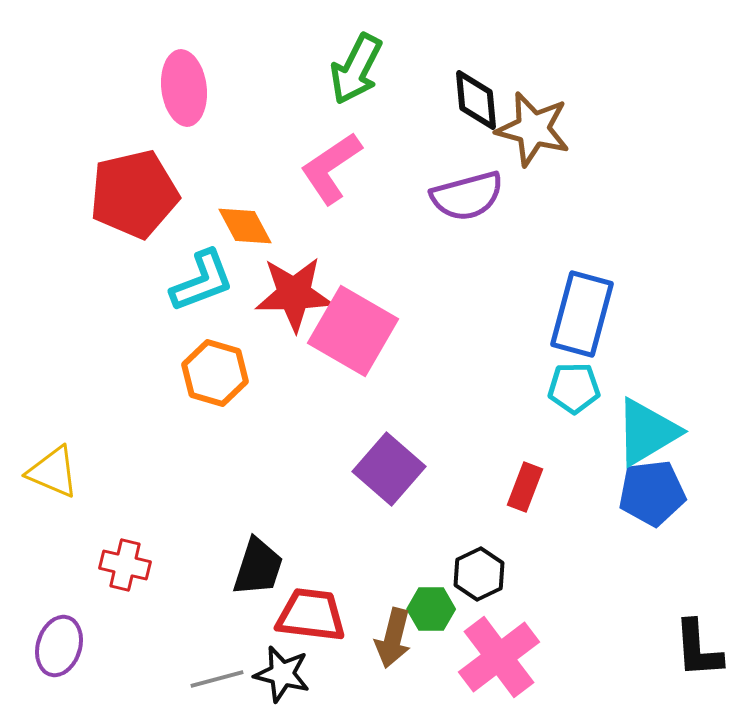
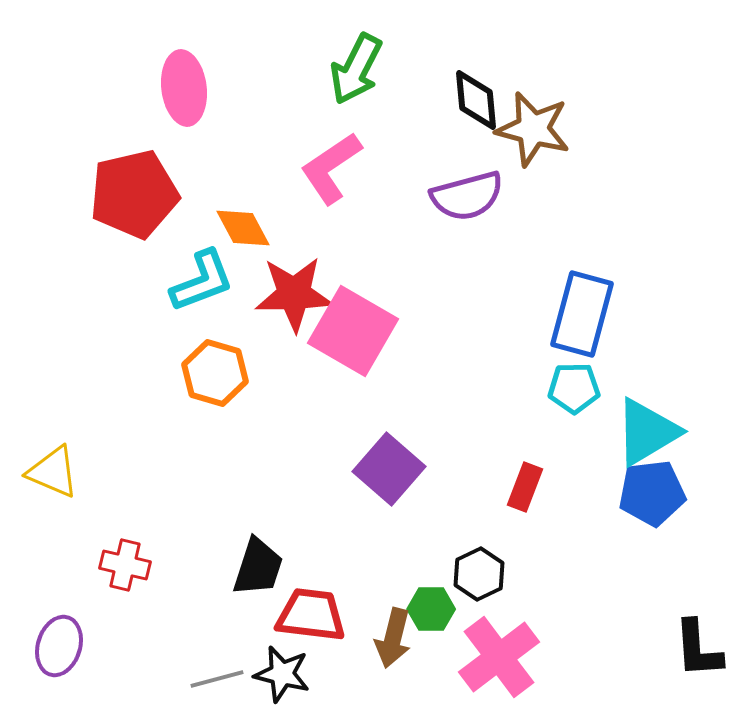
orange diamond: moved 2 px left, 2 px down
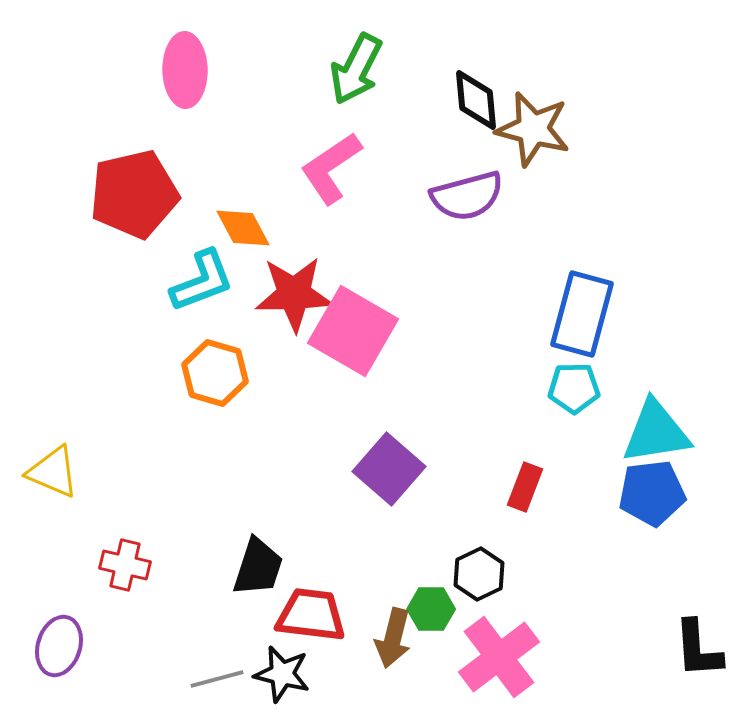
pink ellipse: moved 1 px right, 18 px up; rotated 6 degrees clockwise
cyan triangle: moved 9 px right; rotated 22 degrees clockwise
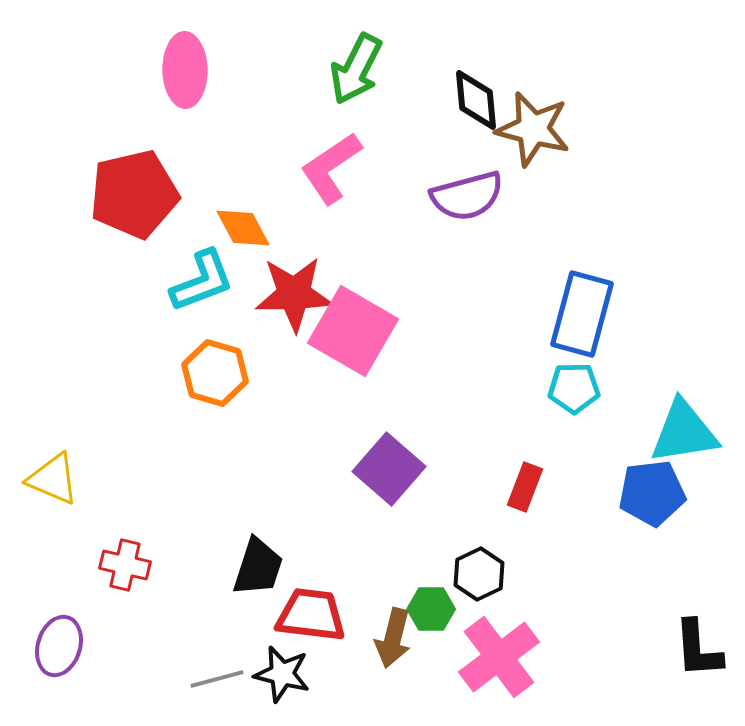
cyan triangle: moved 28 px right
yellow triangle: moved 7 px down
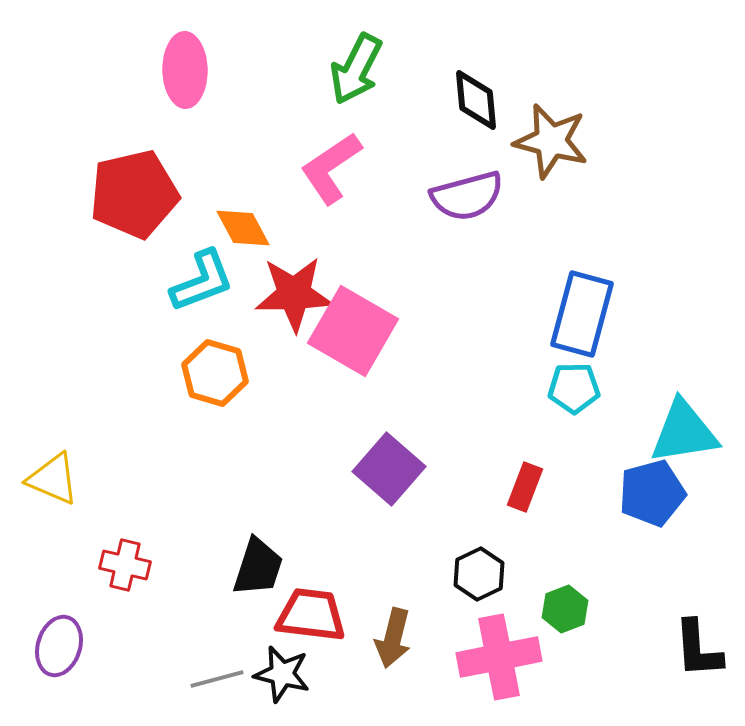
brown star: moved 18 px right, 12 px down
blue pentagon: rotated 8 degrees counterclockwise
green hexagon: moved 134 px right; rotated 21 degrees counterclockwise
pink cross: rotated 26 degrees clockwise
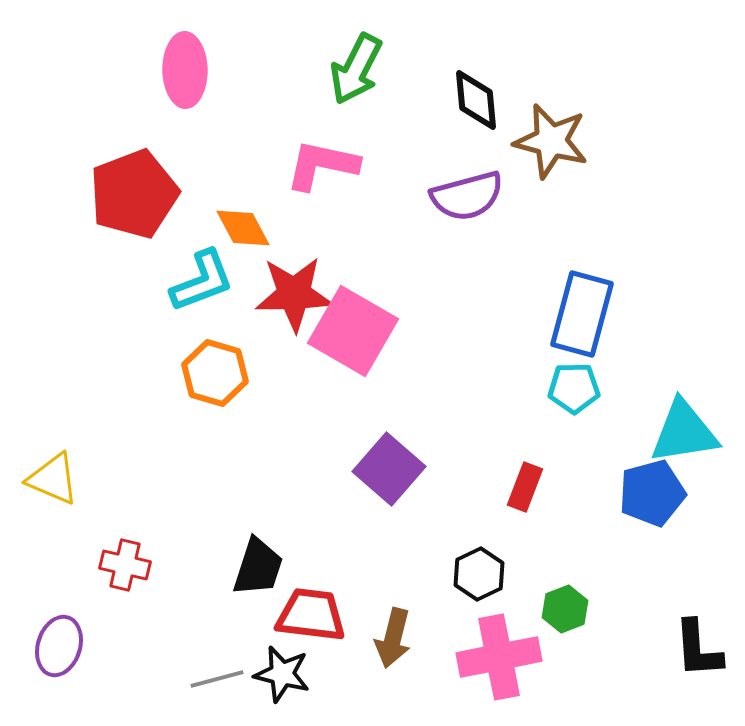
pink L-shape: moved 9 px left, 3 px up; rotated 46 degrees clockwise
red pentagon: rotated 8 degrees counterclockwise
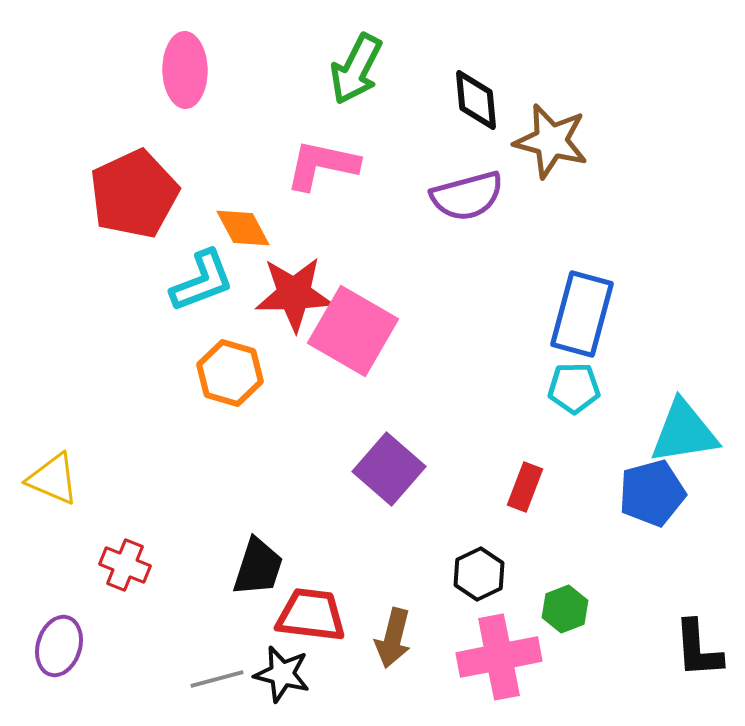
red pentagon: rotated 4 degrees counterclockwise
orange hexagon: moved 15 px right
red cross: rotated 9 degrees clockwise
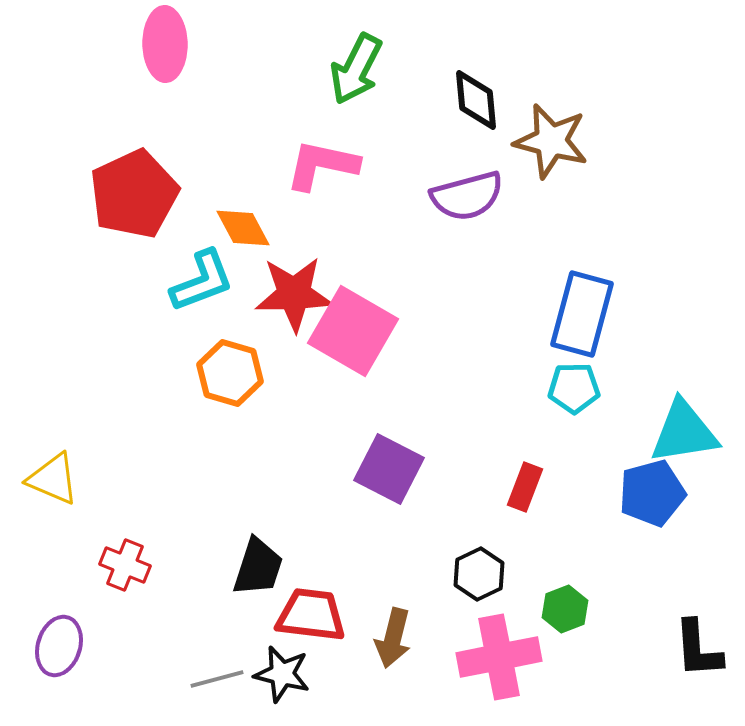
pink ellipse: moved 20 px left, 26 px up
purple square: rotated 14 degrees counterclockwise
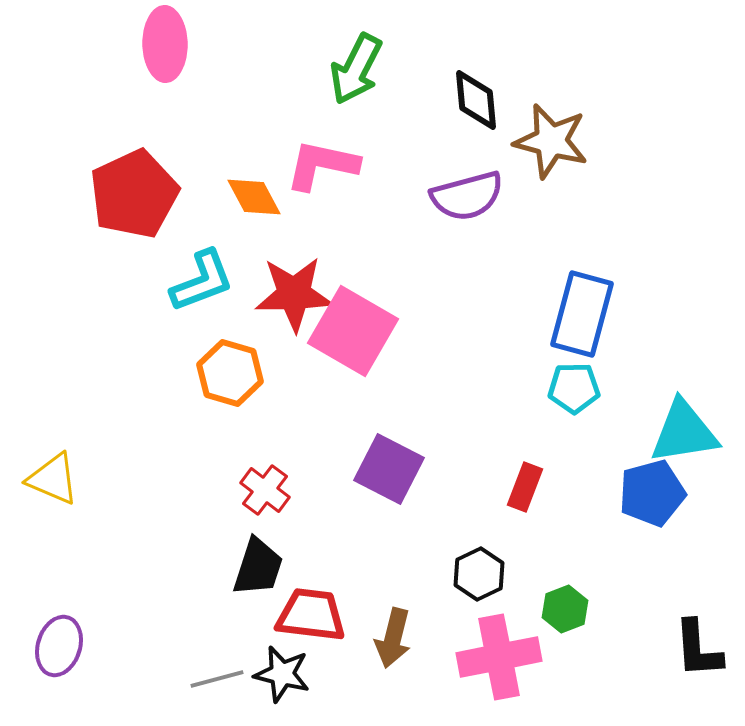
orange diamond: moved 11 px right, 31 px up
red cross: moved 140 px right, 75 px up; rotated 15 degrees clockwise
